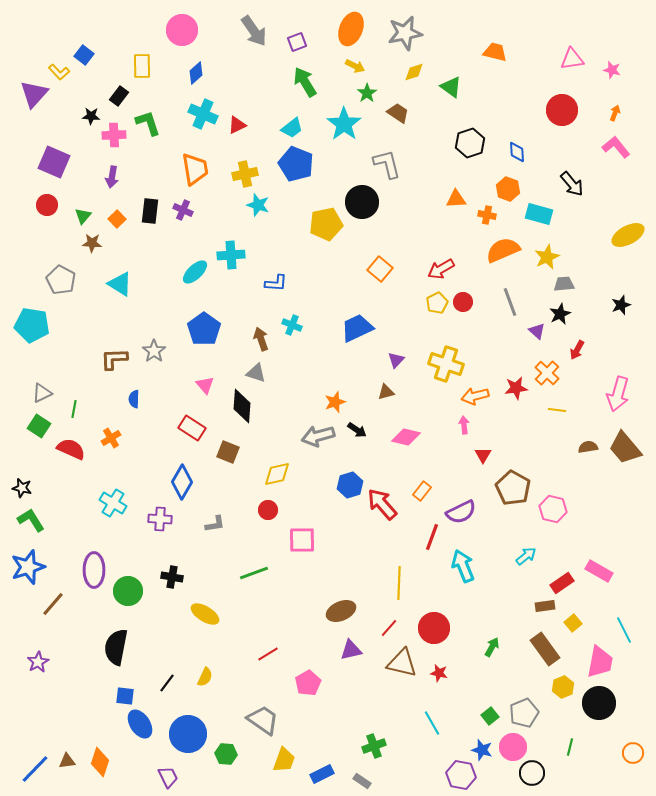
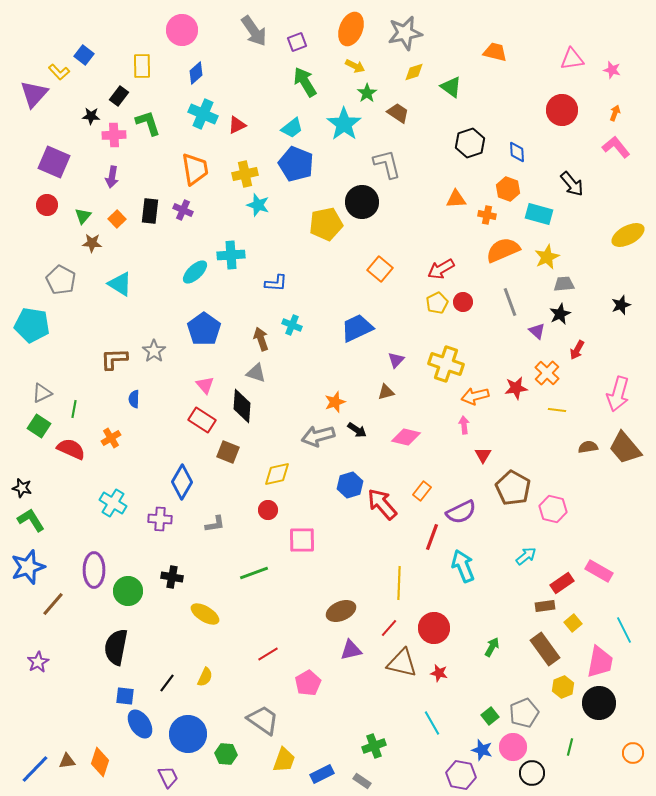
red rectangle at (192, 428): moved 10 px right, 8 px up
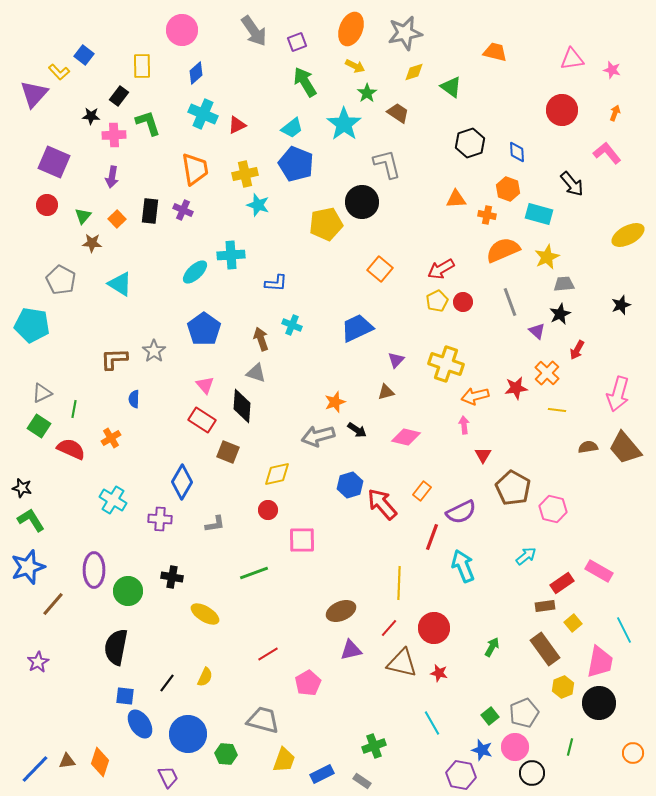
pink L-shape at (616, 147): moved 9 px left, 6 px down
yellow pentagon at (437, 303): moved 2 px up
cyan cross at (113, 503): moved 3 px up
gray trapezoid at (263, 720): rotated 20 degrees counterclockwise
pink circle at (513, 747): moved 2 px right
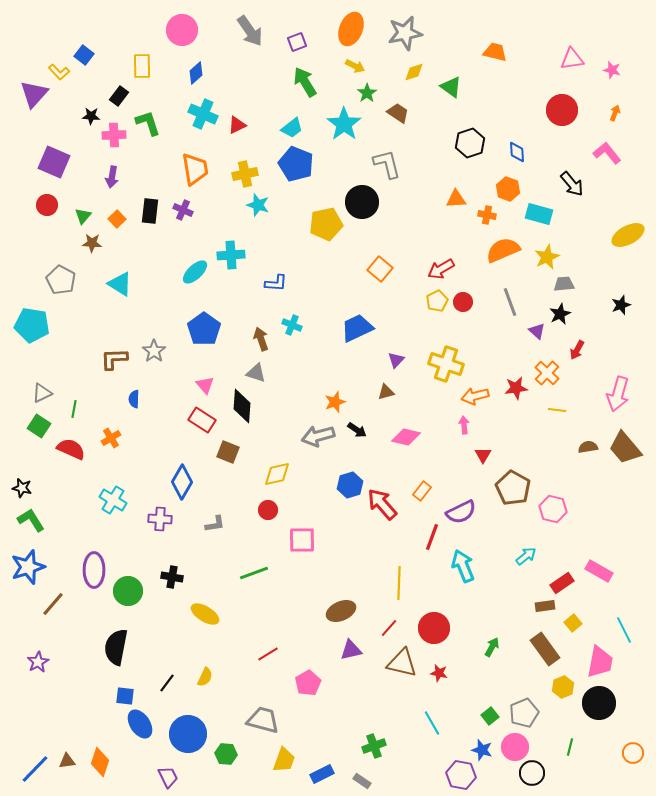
gray arrow at (254, 31): moved 4 px left
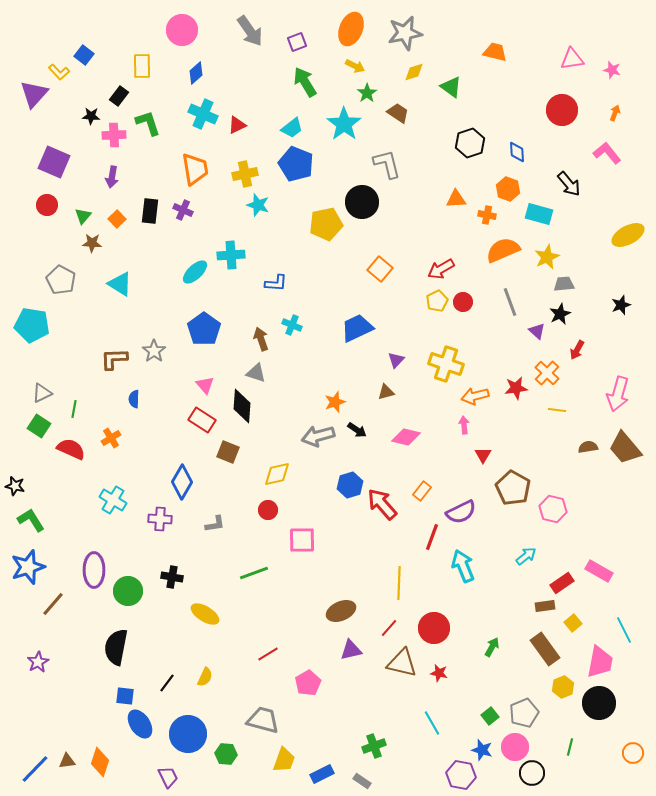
black arrow at (572, 184): moved 3 px left
black star at (22, 488): moved 7 px left, 2 px up
